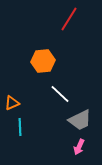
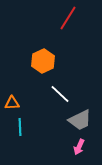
red line: moved 1 px left, 1 px up
orange hexagon: rotated 20 degrees counterclockwise
orange triangle: rotated 21 degrees clockwise
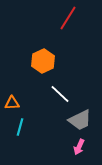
cyan line: rotated 18 degrees clockwise
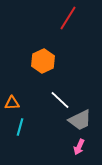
white line: moved 6 px down
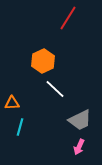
white line: moved 5 px left, 11 px up
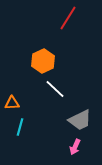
pink arrow: moved 4 px left
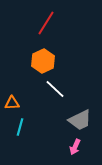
red line: moved 22 px left, 5 px down
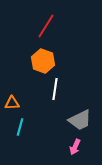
red line: moved 3 px down
orange hexagon: rotated 15 degrees counterclockwise
white line: rotated 55 degrees clockwise
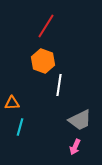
white line: moved 4 px right, 4 px up
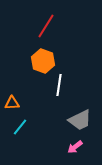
cyan line: rotated 24 degrees clockwise
pink arrow: rotated 28 degrees clockwise
